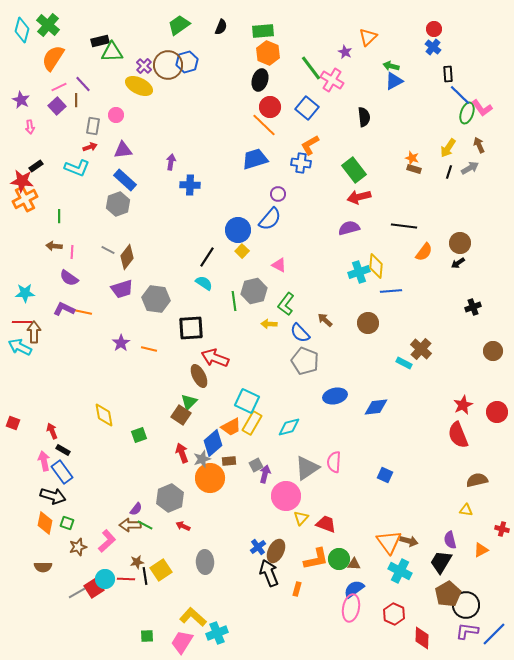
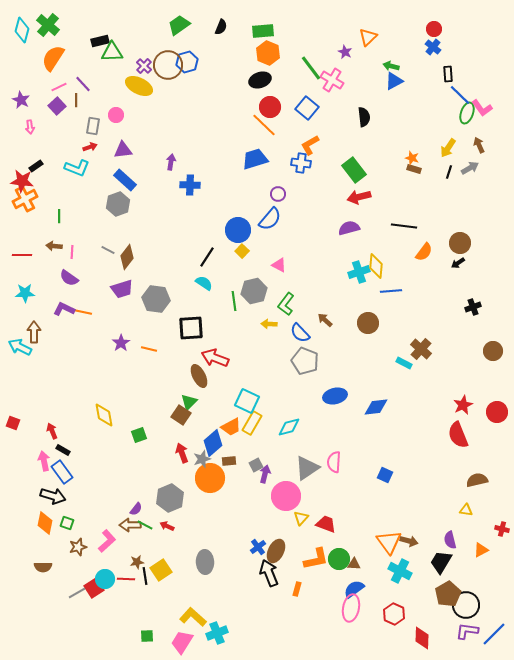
black ellipse at (260, 80): rotated 55 degrees clockwise
red line at (22, 322): moved 67 px up
red arrow at (183, 526): moved 16 px left
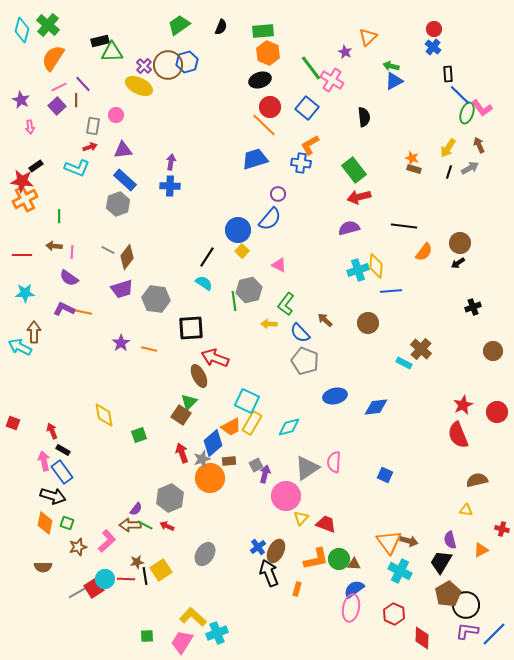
blue cross at (190, 185): moved 20 px left, 1 px down
cyan cross at (359, 272): moved 1 px left, 2 px up
gray hexagon at (254, 291): moved 5 px left, 1 px up
gray ellipse at (205, 562): moved 8 px up; rotated 35 degrees clockwise
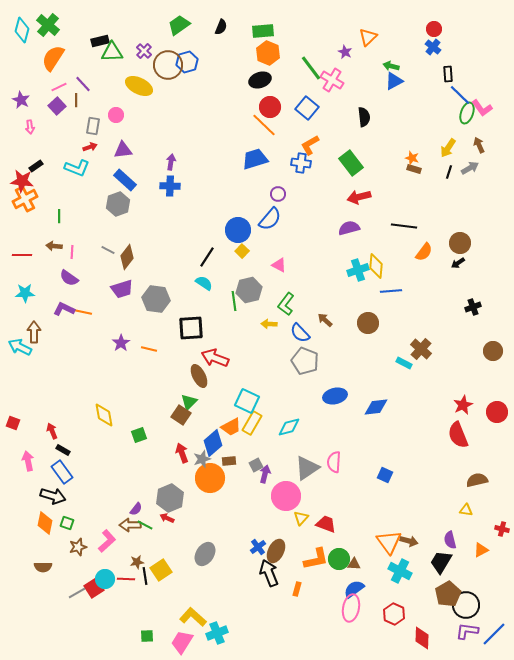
purple cross at (144, 66): moved 15 px up
green rectangle at (354, 170): moved 3 px left, 7 px up
pink arrow at (44, 461): moved 16 px left
red arrow at (167, 526): moved 8 px up
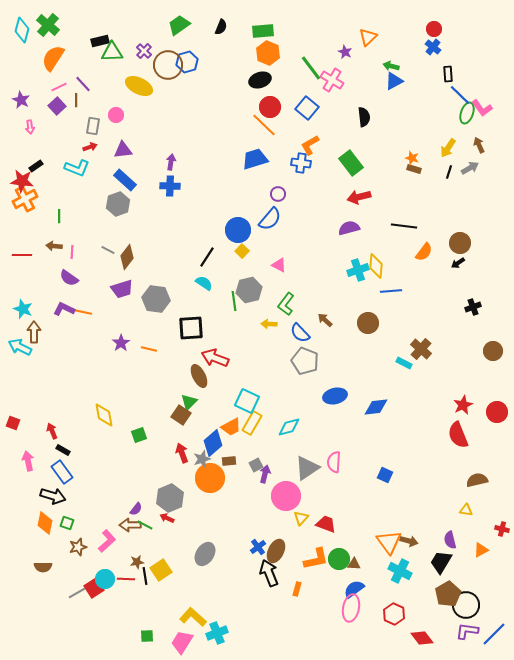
cyan star at (25, 293): moved 2 px left, 16 px down; rotated 24 degrees clockwise
red diamond at (422, 638): rotated 40 degrees counterclockwise
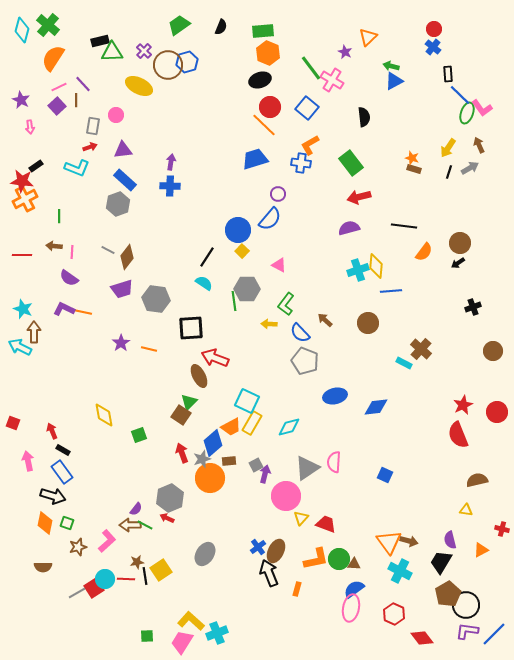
gray hexagon at (249, 290): moved 2 px left, 1 px up; rotated 15 degrees clockwise
yellow L-shape at (193, 617): moved 2 px left, 4 px down
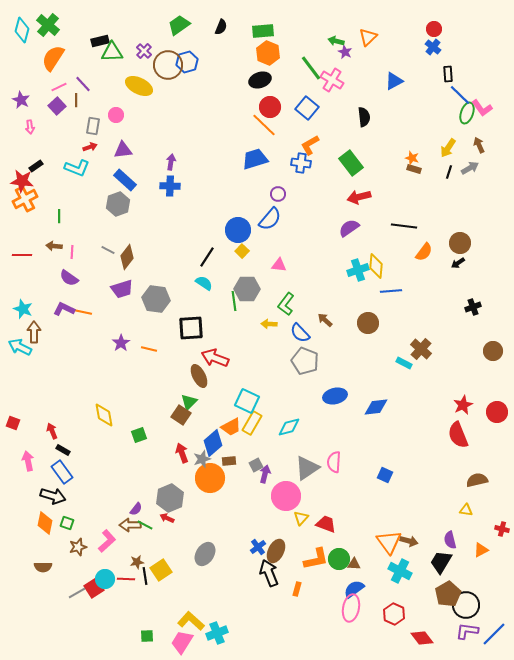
green arrow at (391, 66): moved 55 px left, 25 px up
purple semicircle at (349, 228): rotated 20 degrees counterclockwise
pink triangle at (279, 265): rotated 21 degrees counterclockwise
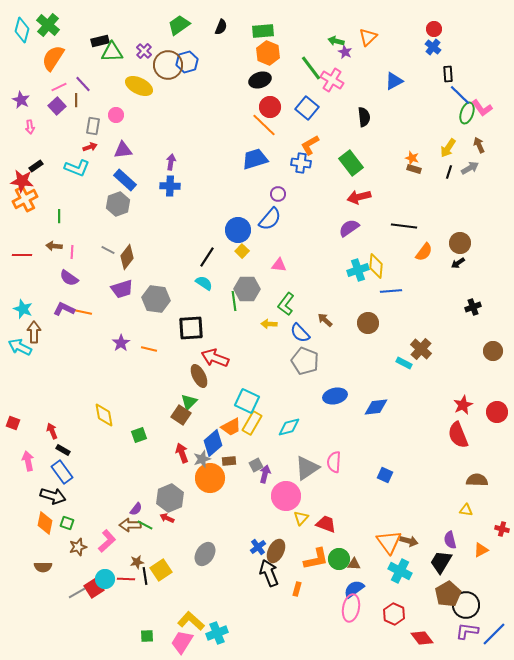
brown semicircle at (477, 480): rotated 15 degrees clockwise
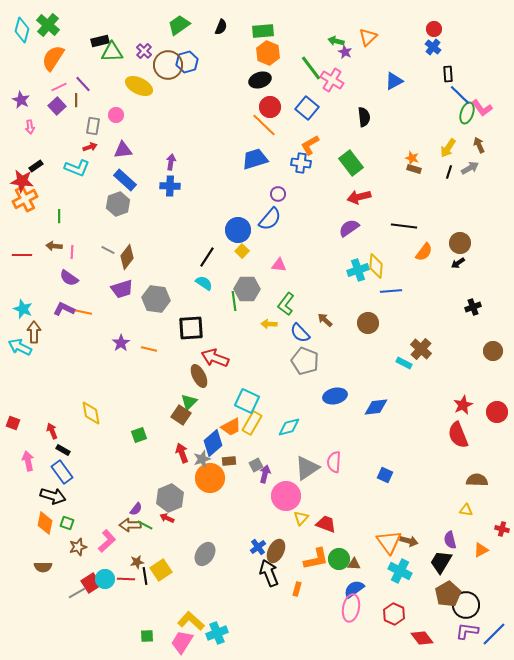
yellow diamond at (104, 415): moved 13 px left, 2 px up
red square at (94, 588): moved 3 px left, 5 px up
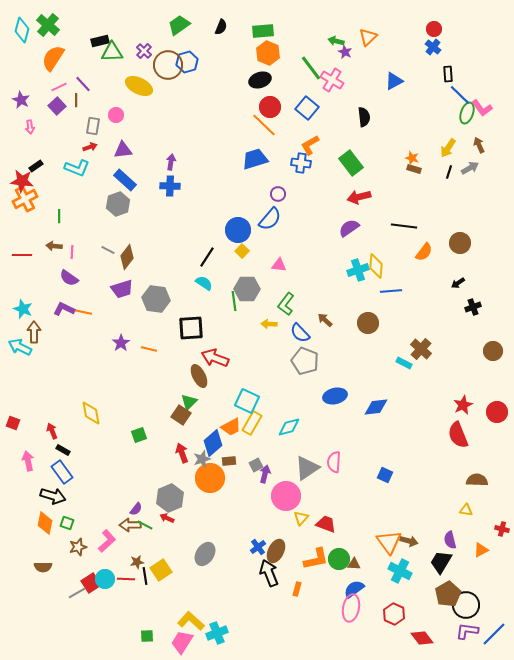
black arrow at (458, 263): moved 20 px down
